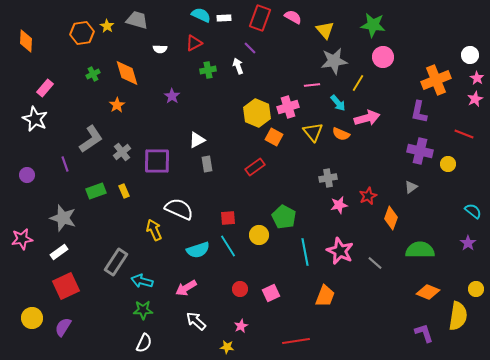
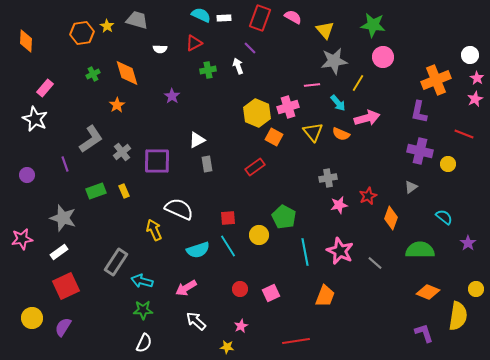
cyan semicircle at (473, 211): moved 29 px left, 6 px down
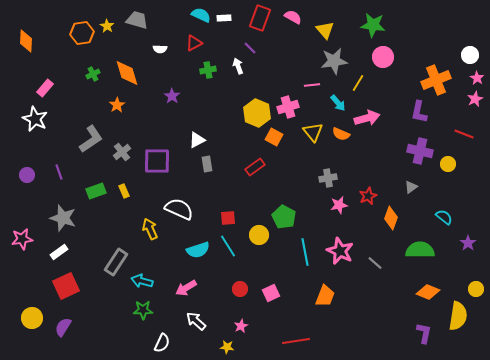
purple line at (65, 164): moved 6 px left, 8 px down
yellow arrow at (154, 230): moved 4 px left, 1 px up
purple L-shape at (424, 333): rotated 30 degrees clockwise
white semicircle at (144, 343): moved 18 px right
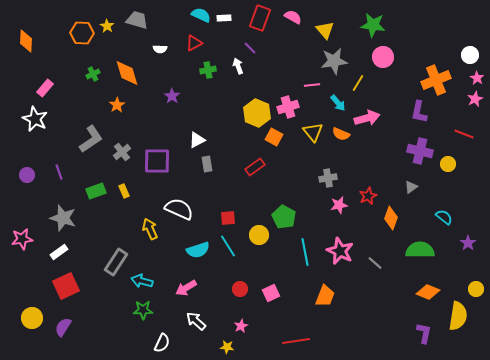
orange hexagon at (82, 33): rotated 10 degrees clockwise
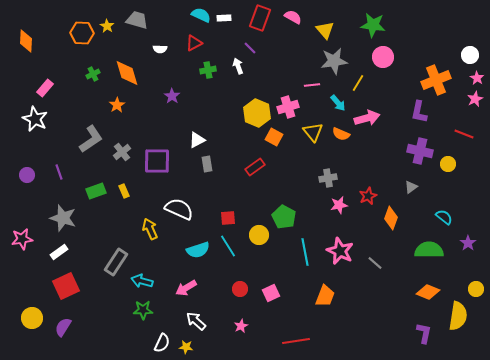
green semicircle at (420, 250): moved 9 px right
yellow star at (227, 347): moved 41 px left
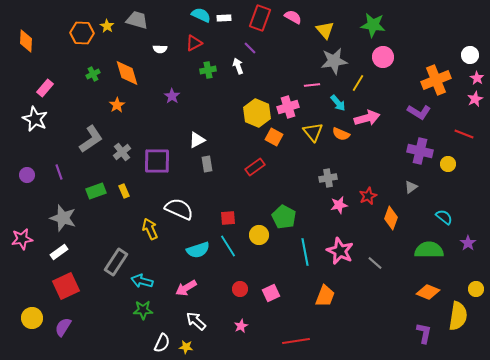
purple L-shape at (419, 112): rotated 70 degrees counterclockwise
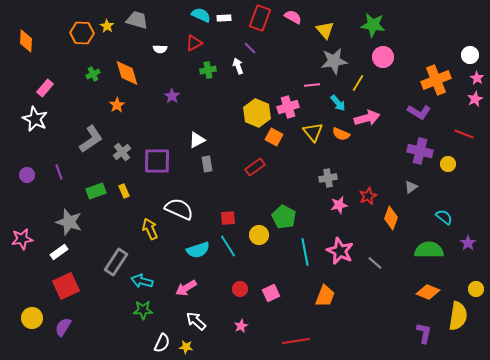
gray star at (63, 218): moved 6 px right, 4 px down
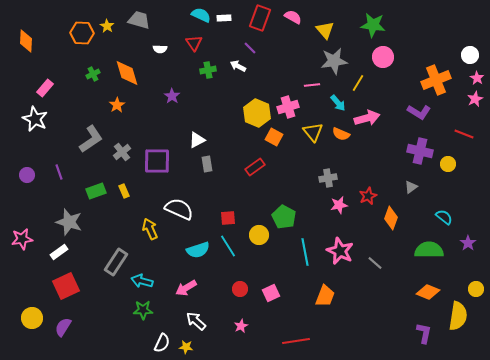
gray trapezoid at (137, 20): moved 2 px right
red triangle at (194, 43): rotated 36 degrees counterclockwise
white arrow at (238, 66): rotated 42 degrees counterclockwise
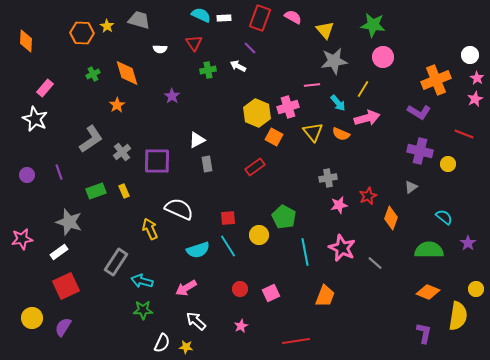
yellow line at (358, 83): moved 5 px right, 6 px down
pink star at (340, 251): moved 2 px right, 3 px up
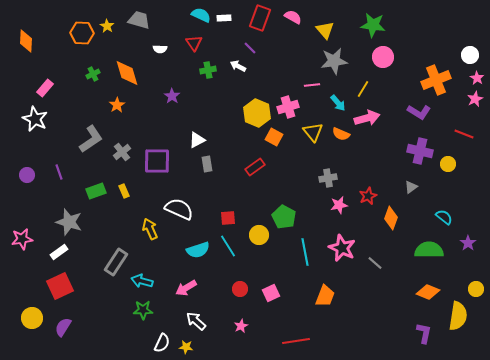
red square at (66, 286): moved 6 px left
